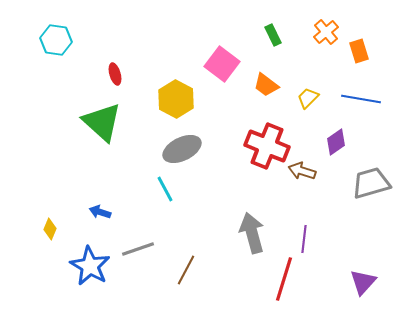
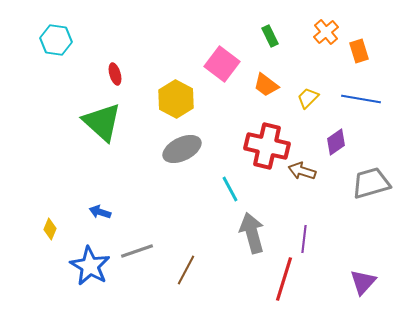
green rectangle: moved 3 px left, 1 px down
red cross: rotated 9 degrees counterclockwise
cyan line: moved 65 px right
gray line: moved 1 px left, 2 px down
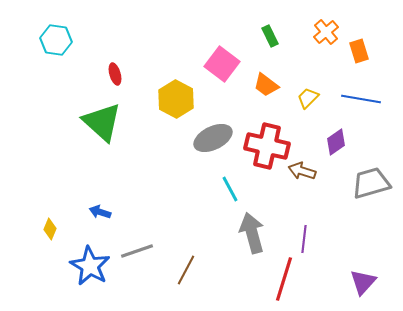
gray ellipse: moved 31 px right, 11 px up
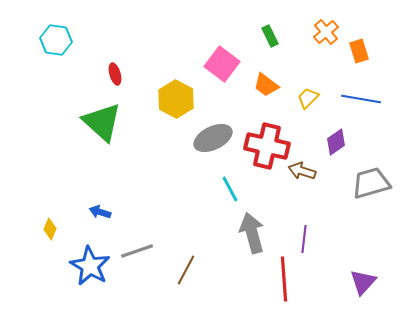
red line: rotated 21 degrees counterclockwise
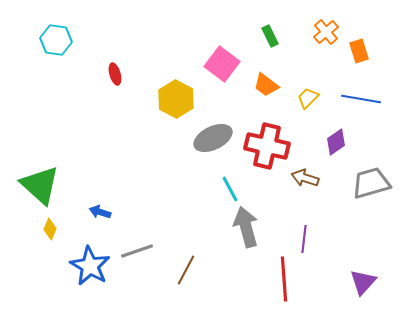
green triangle: moved 62 px left, 63 px down
brown arrow: moved 3 px right, 7 px down
gray arrow: moved 6 px left, 6 px up
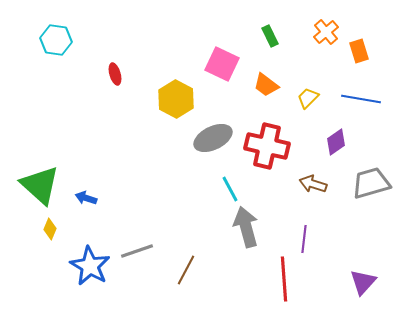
pink square: rotated 12 degrees counterclockwise
brown arrow: moved 8 px right, 6 px down
blue arrow: moved 14 px left, 14 px up
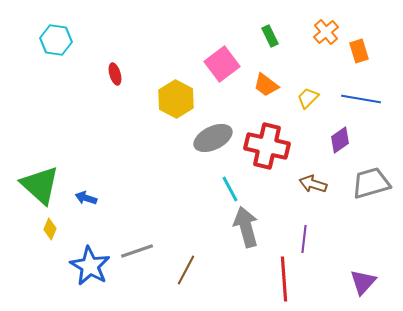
pink square: rotated 28 degrees clockwise
purple diamond: moved 4 px right, 2 px up
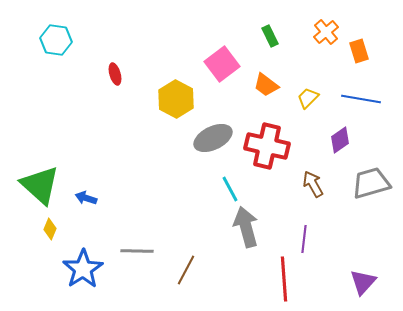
brown arrow: rotated 44 degrees clockwise
gray line: rotated 20 degrees clockwise
blue star: moved 7 px left, 3 px down; rotated 9 degrees clockwise
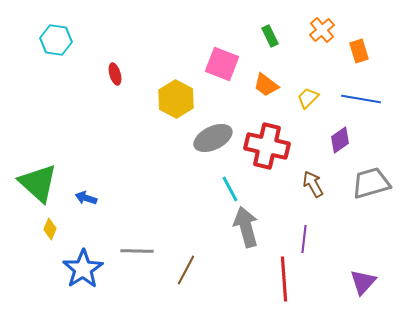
orange cross: moved 4 px left, 2 px up
pink square: rotated 32 degrees counterclockwise
green triangle: moved 2 px left, 2 px up
